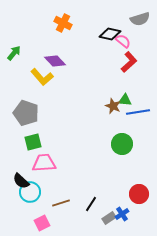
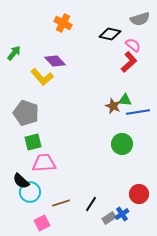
pink semicircle: moved 10 px right, 4 px down
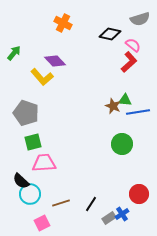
cyan circle: moved 2 px down
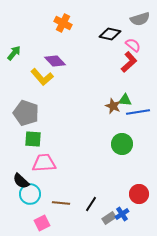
green square: moved 3 px up; rotated 18 degrees clockwise
brown line: rotated 24 degrees clockwise
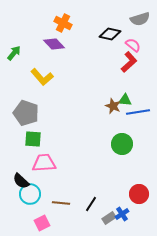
purple diamond: moved 1 px left, 17 px up
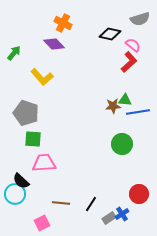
brown star: rotated 28 degrees counterclockwise
cyan circle: moved 15 px left
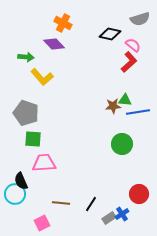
green arrow: moved 12 px right, 4 px down; rotated 56 degrees clockwise
black semicircle: rotated 24 degrees clockwise
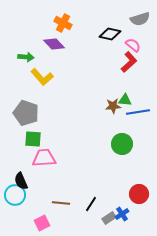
pink trapezoid: moved 5 px up
cyan circle: moved 1 px down
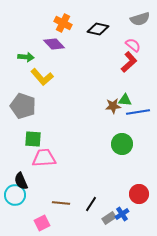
black diamond: moved 12 px left, 5 px up
gray pentagon: moved 3 px left, 7 px up
